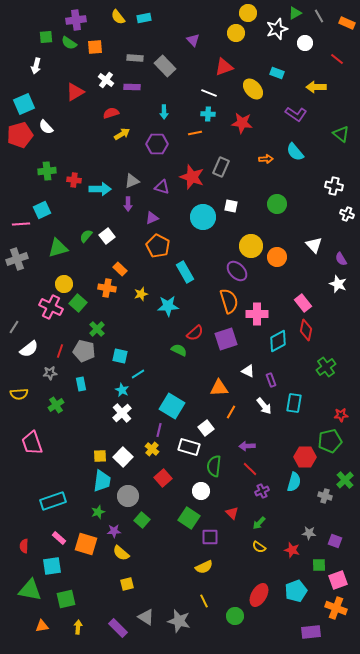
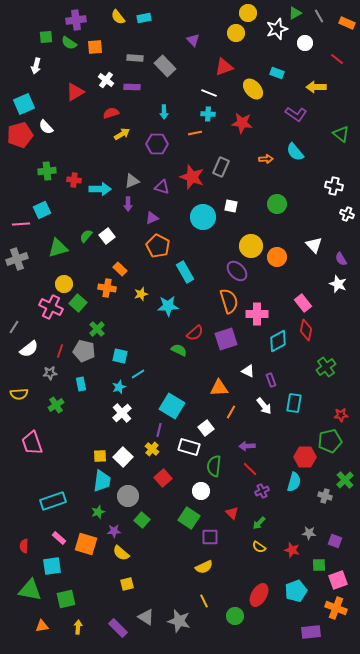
cyan star at (122, 390): moved 3 px left, 3 px up; rotated 24 degrees clockwise
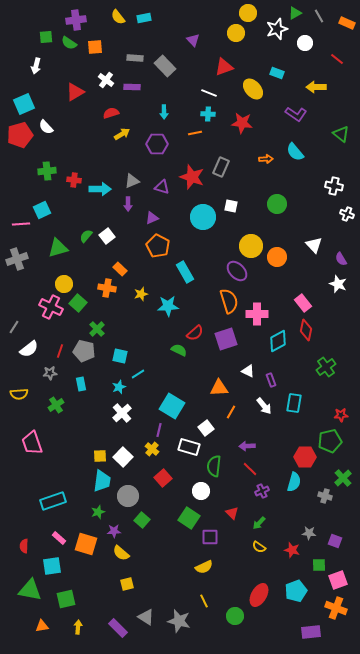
green cross at (345, 480): moved 2 px left, 2 px up
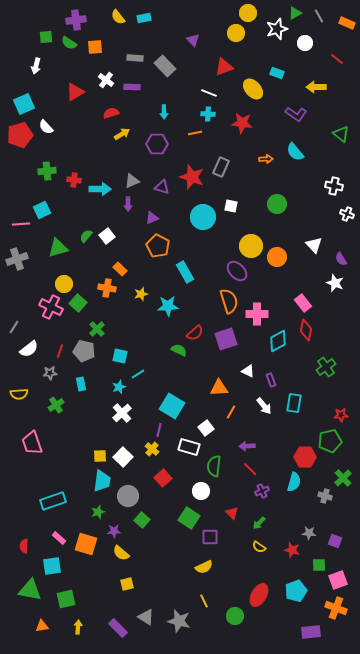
white star at (338, 284): moved 3 px left, 1 px up
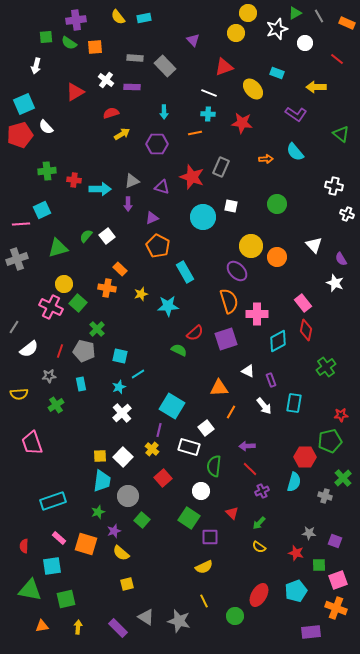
gray star at (50, 373): moved 1 px left, 3 px down
purple star at (114, 531): rotated 16 degrees counterclockwise
red star at (292, 550): moved 4 px right, 3 px down
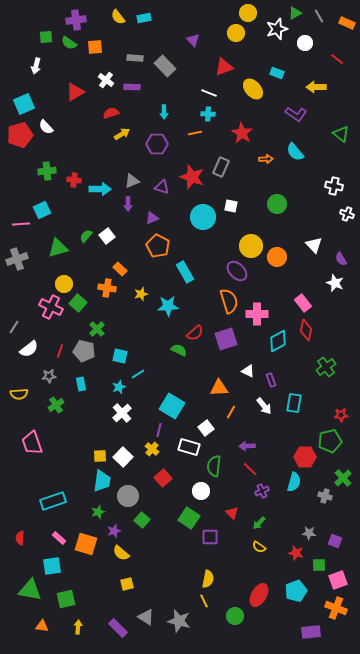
red star at (242, 123): moved 10 px down; rotated 25 degrees clockwise
red semicircle at (24, 546): moved 4 px left, 8 px up
yellow semicircle at (204, 567): moved 4 px right, 12 px down; rotated 54 degrees counterclockwise
orange triangle at (42, 626): rotated 16 degrees clockwise
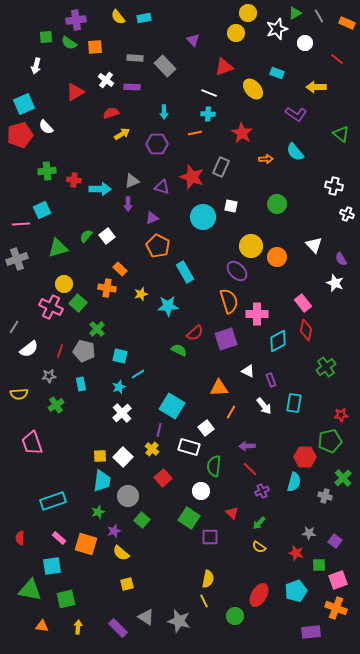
purple square at (335, 541): rotated 16 degrees clockwise
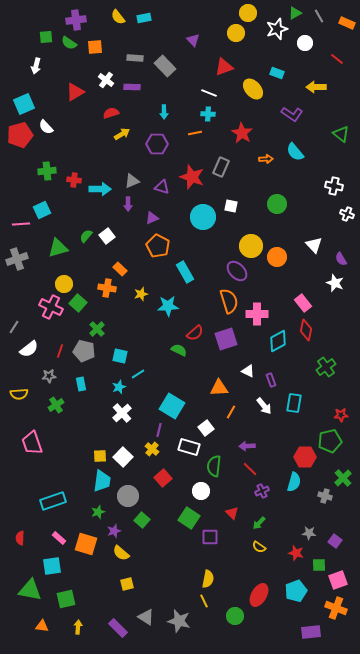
purple L-shape at (296, 114): moved 4 px left
